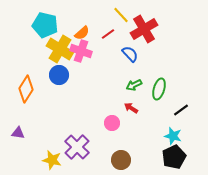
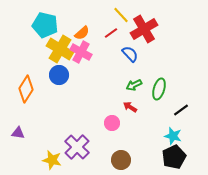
red line: moved 3 px right, 1 px up
pink cross: moved 1 px down; rotated 10 degrees clockwise
red arrow: moved 1 px left, 1 px up
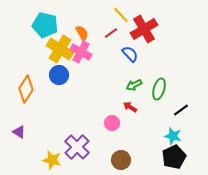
orange semicircle: rotated 77 degrees counterclockwise
purple triangle: moved 1 px right, 1 px up; rotated 24 degrees clockwise
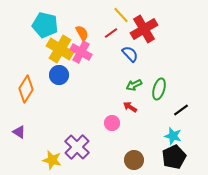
brown circle: moved 13 px right
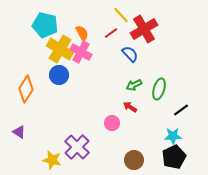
cyan star: rotated 18 degrees counterclockwise
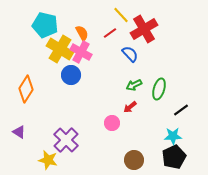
red line: moved 1 px left
blue circle: moved 12 px right
red arrow: rotated 72 degrees counterclockwise
purple cross: moved 11 px left, 7 px up
yellow star: moved 4 px left
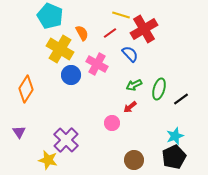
yellow line: rotated 30 degrees counterclockwise
cyan pentagon: moved 5 px right, 9 px up; rotated 10 degrees clockwise
pink cross: moved 16 px right, 12 px down
black line: moved 11 px up
purple triangle: rotated 24 degrees clockwise
cyan star: moved 2 px right; rotated 18 degrees counterclockwise
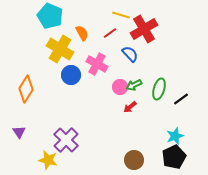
pink circle: moved 8 px right, 36 px up
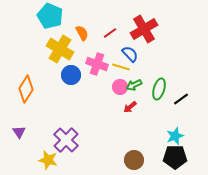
yellow line: moved 52 px down
pink cross: rotated 10 degrees counterclockwise
black pentagon: moved 1 px right; rotated 25 degrees clockwise
